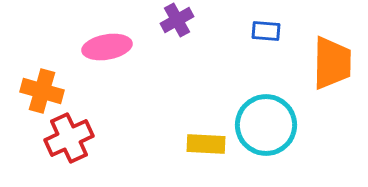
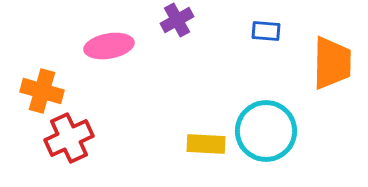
pink ellipse: moved 2 px right, 1 px up
cyan circle: moved 6 px down
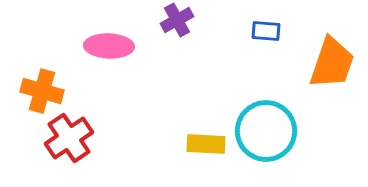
pink ellipse: rotated 12 degrees clockwise
orange trapezoid: rotated 18 degrees clockwise
red cross: rotated 9 degrees counterclockwise
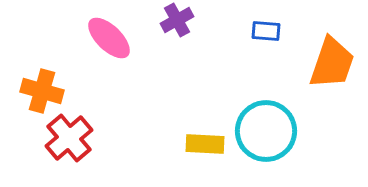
pink ellipse: moved 8 px up; rotated 42 degrees clockwise
red cross: rotated 6 degrees counterclockwise
yellow rectangle: moved 1 px left
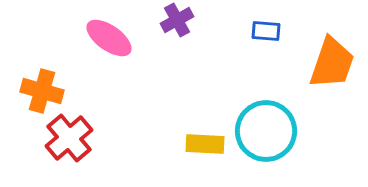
pink ellipse: rotated 9 degrees counterclockwise
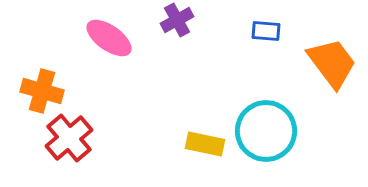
orange trapezoid: rotated 56 degrees counterclockwise
yellow rectangle: rotated 9 degrees clockwise
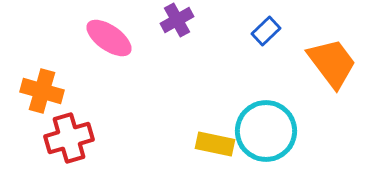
blue rectangle: rotated 48 degrees counterclockwise
red cross: rotated 24 degrees clockwise
yellow rectangle: moved 10 px right
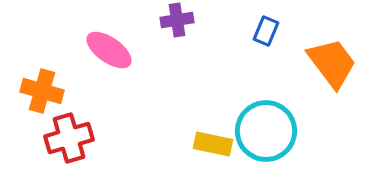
purple cross: rotated 20 degrees clockwise
blue rectangle: rotated 24 degrees counterclockwise
pink ellipse: moved 12 px down
yellow rectangle: moved 2 px left
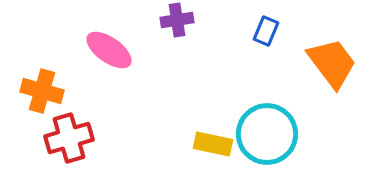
cyan circle: moved 1 px right, 3 px down
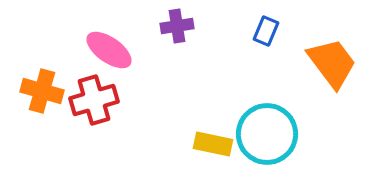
purple cross: moved 6 px down
red cross: moved 25 px right, 38 px up
